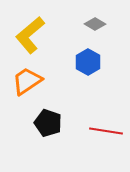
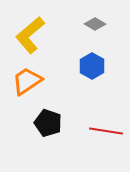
blue hexagon: moved 4 px right, 4 px down
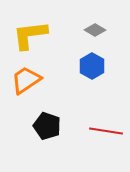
gray diamond: moved 6 px down
yellow L-shape: rotated 33 degrees clockwise
orange trapezoid: moved 1 px left, 1 px up
black pentagon: moved 1 px left, 3 px down
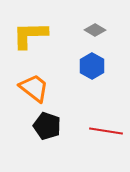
yellow L-shape: rotated 6 degrees clockwise
orange trapezoid: moved 8 px right, 8 px down; rotated 72 degrees clockwise
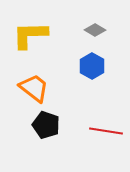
black pentagon: moved 1 px left, 1 px up
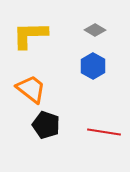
blue hexagon: moved 1 px right
orange trapezoid: moved 3 px left, 1 px down
red line: moved 2 px left, 1 px down
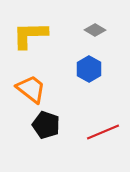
blue hexagon: moved 4 px left, 3 px down
red line: moved 1 px left; rotated 32 degrees counterclockwise
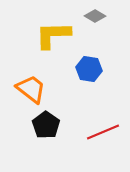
gray diamond: moved 14 px up
yellow L-shape: moved 23 px right
blue hexagon: rotated 20 degrees counterclockwise
black pentagon: rotated 16 degrees clockwise
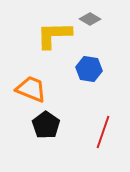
gray diamond: moved 5 px left, 3 px down
yellow L-shape: moved 1 px right
orange trapezoid: rotated 16 degrees counterclockwise
red line: rotated 48 degrees counterclockwise
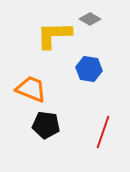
black pentagon: rotated 28 degrees counterclockwise
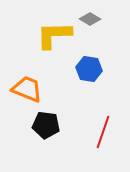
orange trapezoid: moved 4 px left
